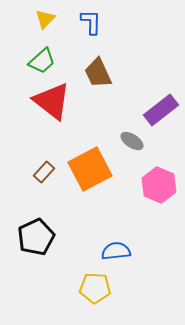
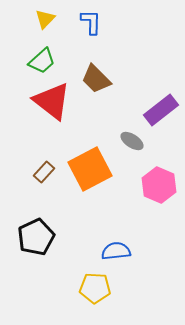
brown trapezoid: moved 2 px left, 6 px down; rotated 20 degrees counterclockwise
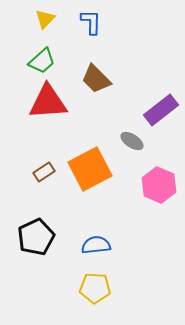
red triangle: moved 4 px left, 1 px down; rotated 42 degrees counterclockwise
brown rectangle: rotated 15 degrees clockwise
blue semicircle: moved 20 px left, 6 px up
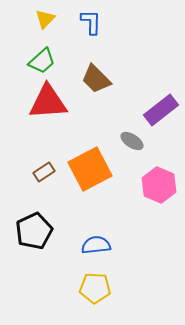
black pentagon: moved 2 px left, 6 px up
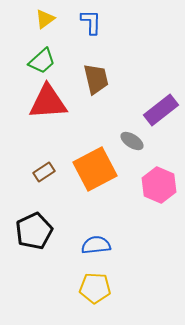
yellow triangle: rotated 10 degrees clockwise
brown trapezoid: rotated 148 degrees counterclockwise
orange square: moved 5 px right
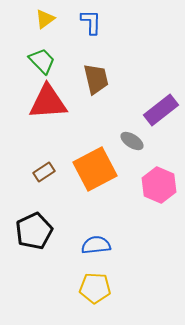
green trapezoid: rotated 92 degrees counterclockwise
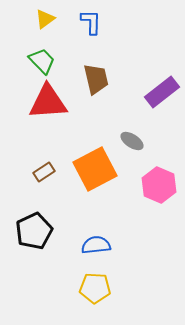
purple rectangle: moved 1 px right, 18 px up
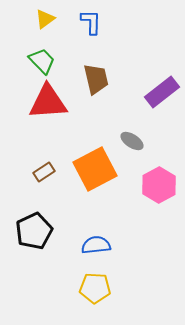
pink hexagon: rotated 8 degrees clockwise
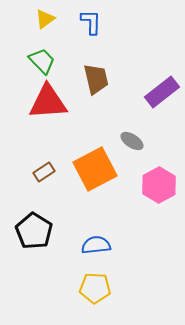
black pentagon: rotated 15 degrees counterclockwise
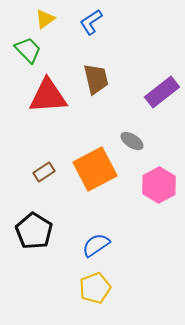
blue L-shape: rotated 124 degrees counterclockwise
green trapezoid: moved 14 px left, 11 px up
red triangle: moved 6 px up
blue semicircle: rotated 28 degrees counterclockwise
yellow pentagon: rotated 24 degrees counterclockwise
